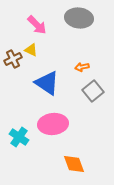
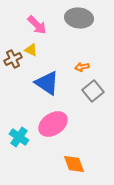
pink ellipse: rotated 28 degrees counterclockwise
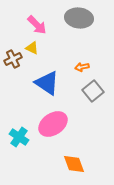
yellow triangle: moved 1 px right, 2 px up
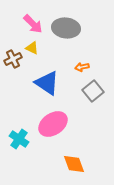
gray ellipse: moved 13 px left, 10 px down
pink arrow: moved 4 px left, 1 px up
cyan cross: moved 2 px down
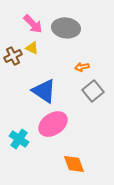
brown cross: moved 3 px up
blue triangle: moved 3 px left, 8 px down
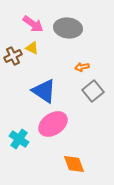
pink arrow: rotated 10 degrees counterclockwise
gray ellipse: moved 2 px right
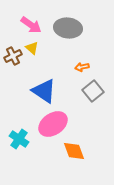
pink arrow: moved 2 px left, 1 px down
yellow triangle: rotated 16 degrees clockwise
orange diamond: moved 13 px up
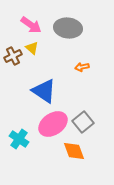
gray square: moved 10 px left, 31 px down
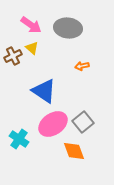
orange arrow: moved 1 px up
